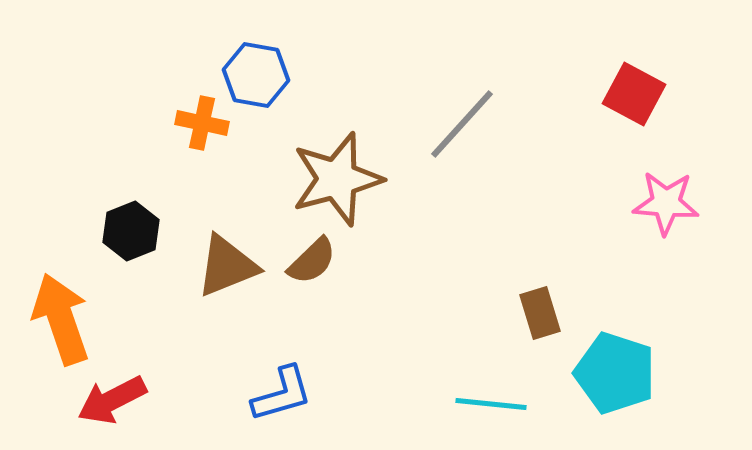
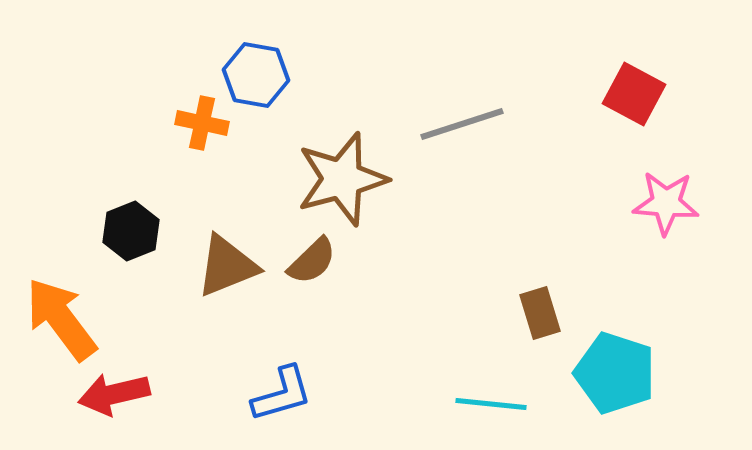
gray line: rotated 30 degrees clockwise
brown star: moved 5 px right
orange arrow: rotated 18 degrees counterclockwise
red arrow: moved 2 px right, 6 px up; rotated 14 degrees clockwise
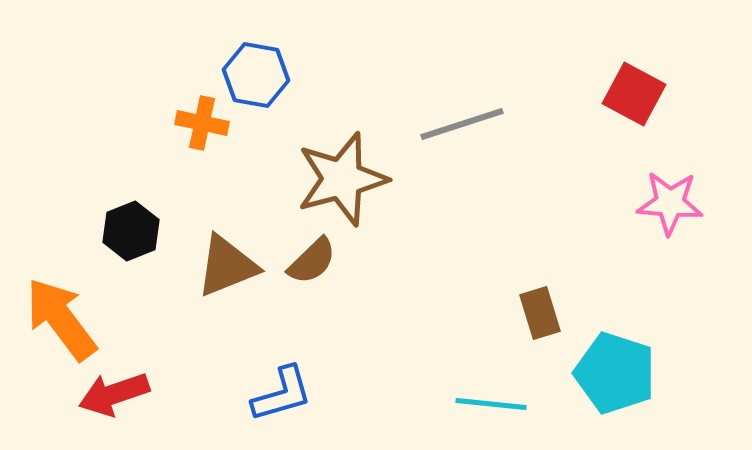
pink star: moved 4 px right
red arrow: rotated 6 degrees counterclockwise
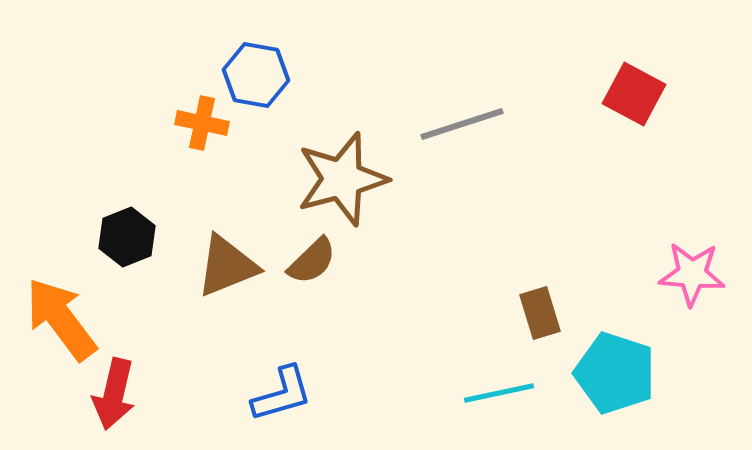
pink star: moved 22 px right, 71 px down
black hexagon: moved 4 px left, 6 px down
red arrow: rotated 58 degrees counterclockwise
cyan line: moved 8 px right, 11 px up; rotated 18 degrees counterclockwise
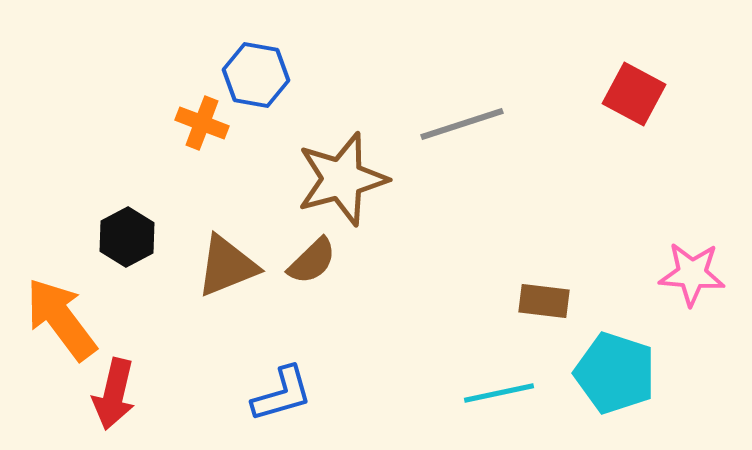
orange cross: rotated 9 degrees clockwise
black hexagon: rotated 6 degrees counterclockwise
brown rectangle: moved 4 px right, 12 px up; rotated 66 degrees counterclockwise
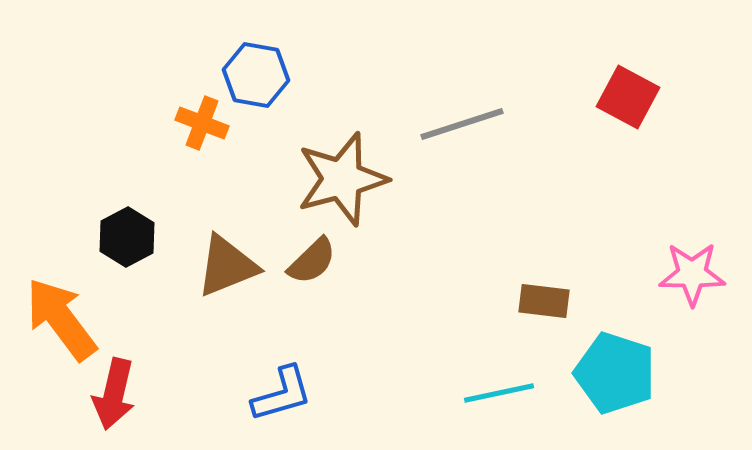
red square: moved 6 px left, 3 px down
pink star: rotated 4 degrees counterclockwise
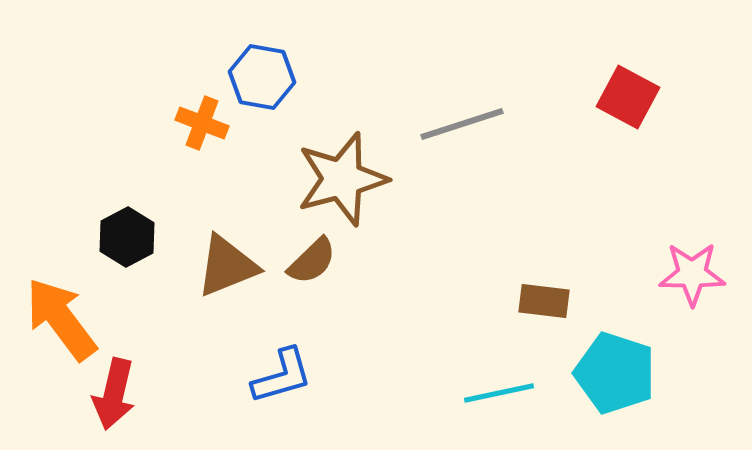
blue hexagon: moved 6 px right, 2 px down
blue L-shape: moved 18 px up
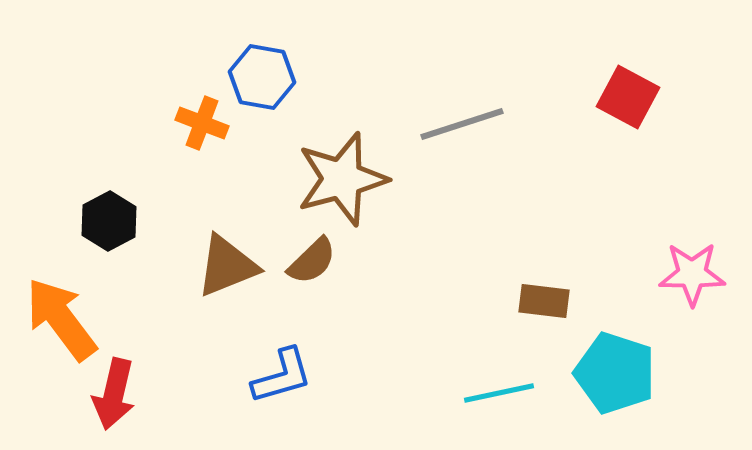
black hexagon: moved 18 px left, 16 px up
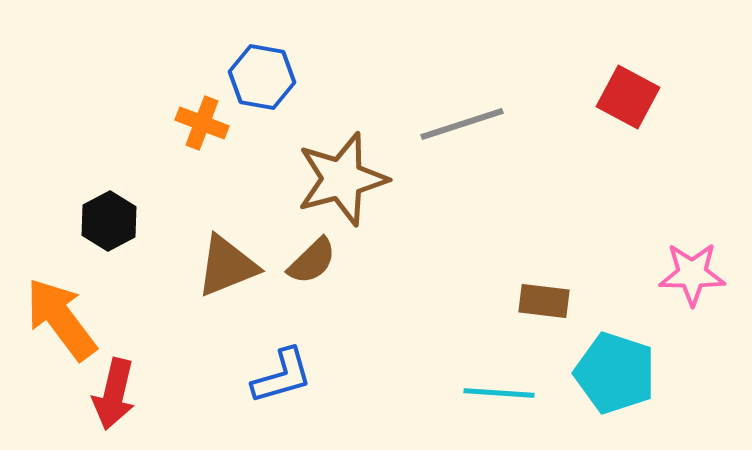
cyan line: rotated 16 degrees clockwise
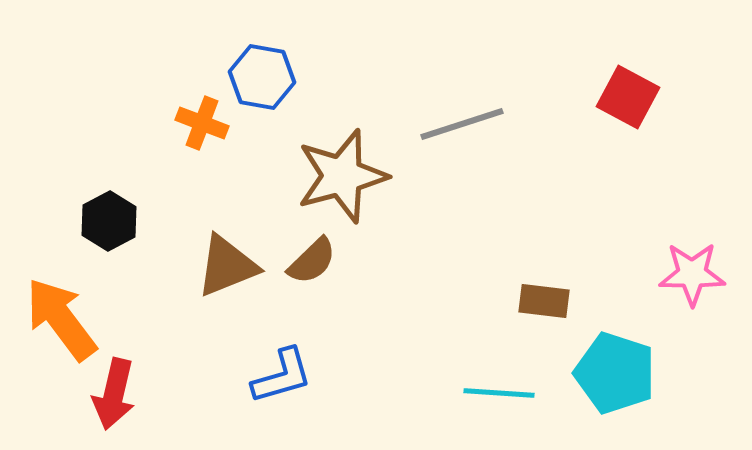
brown star: moved 3 px up
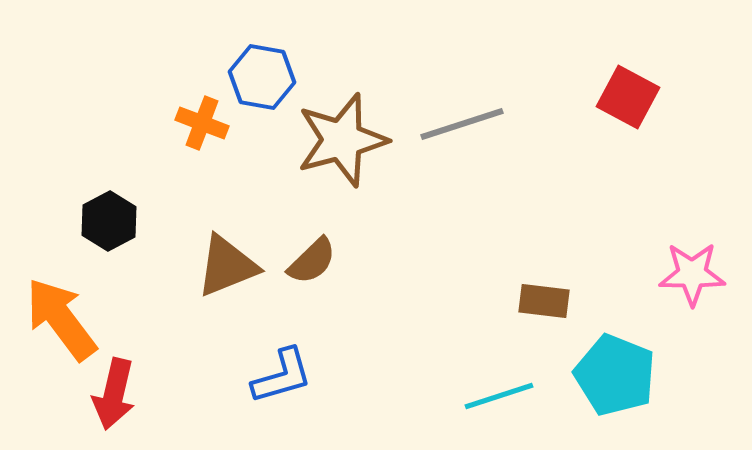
brown star: moved 36 px up
cyan pentagon: moved 2 px down; rotated 4 degrees clockwise
cyan line: moved 3 px down; rotated 22 degrees counterclockwise
